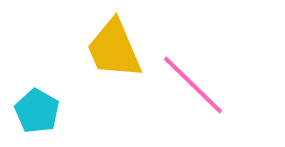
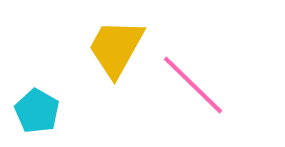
yellow trapezoid: moved 2 px right, 1 px up; rotated 52 degrees clockwise
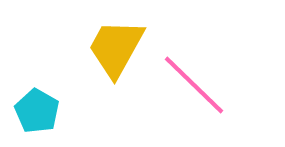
pink line: moved 1 px right
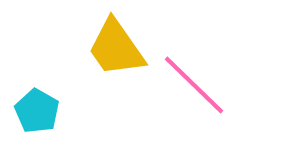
yellow trapezoid: rotated 64 degrees counterclockwise
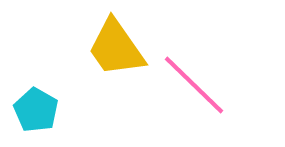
cyan pentagon: moved 1 px left, 1 px up
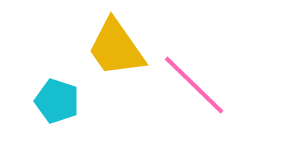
cyan pentagon: moved 21 px right, 9 px up; rotated 12 degrees counterclockwise
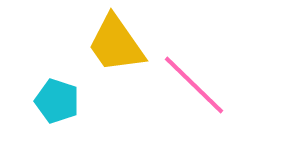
yellow trapezoid: moved 4 px up
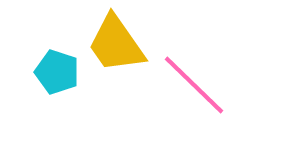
cyan pentagon: moved 29 px up
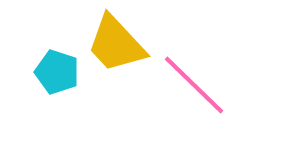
yellow trapezoid: rotated 8 degrees counterclockwise
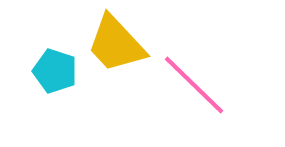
cyan pentagon: moved 2 px left, 1 px up
